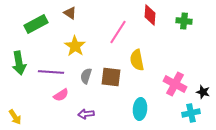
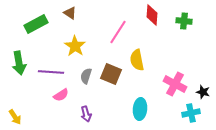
red diamond: moved 2 px right
brown square: moved 3 px up; rotated 15 degrees clockwise
purple arrow: rotated 98 degrees counterclockwise
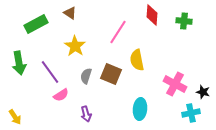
purple line: moved 1 px left; rotated 50 degrees clockwise
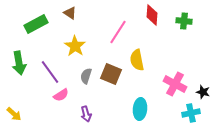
yellow arrow: moved 1 px left, 3 px up; rotated 14 degrees counterclockwise
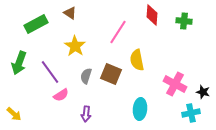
green arrow: rotated 30 degrees clockwise
purple arrow: rotated 21 degrees clockwise
